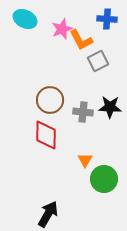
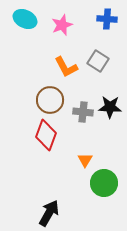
pink star: moved 4 px up
orange L-shape: moved 15 px left, 27 px down
gray square: rotated 30 degrees counterclockwise
red diamond: rotated 20 degrees clockwise
green circle: moved 4 px down
black arrow: moved 1 px right, 1 px up
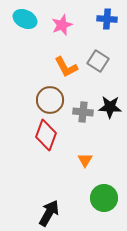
green circle: moved 15 px down
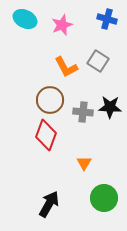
blue cross: rotated 12 degrees clockwise
orange triangle: moved 1 px left, 3 px down
black arrow: moved 9 px up
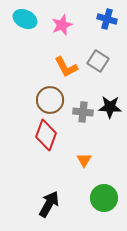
orange triangle: moved 3 px up
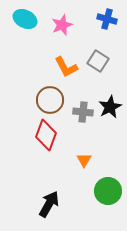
black star: rotated 30 degrees counterclockwise
green circle: moved 4 px right, 7 px up
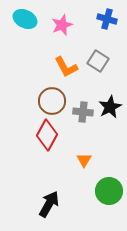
brown circle: moved 2 px right, 1 px down
red diamond: moved 1 px right; rotated 8 degrees clockwise
green circle: moved 1 px right
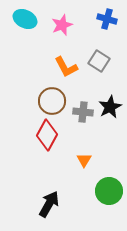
gray square: moved 1 px right
